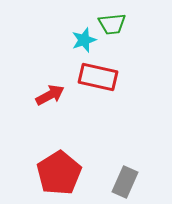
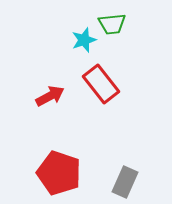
red rectangle: moved 3 px right, 7 px down; rotated 39 degrees clockwise
red arrow: moved 1 px down
red pentagon: rotated 21 degrees counterclockwise
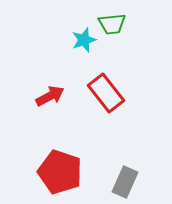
red rectangle: moved 5 px right, 9 px down
red pentagon: moved 1 px right, 1 px up
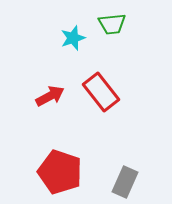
cyan star: moved 11 px left, 2 px up
red rectangle: moved 5 px left, 1 px up
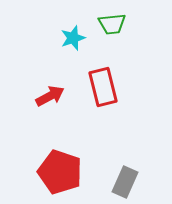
red rectangle: moved 2 px right, 5 px up; rotated 24 degrees clockwise
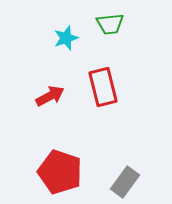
green trapezoid: moved 2 px left
cyan star: moved 7 px left
gray rectangle: rotated 12 degrees clockwise
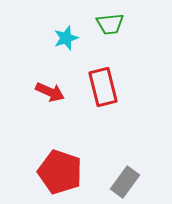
red arrow: moved 4 px up; rotated 52 degrees clockwise
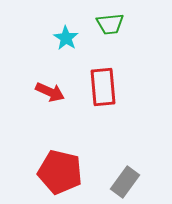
cyan star: rotated 20 degrees counterclockwise
red rectangle: rotated 9 degrees clockwise
red pentagon: rotated 6 degrees counterclockwise
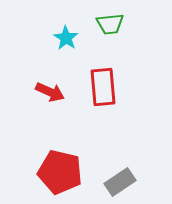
gray rectangle: moved 5 px left; rotated 20 degrees clockwise
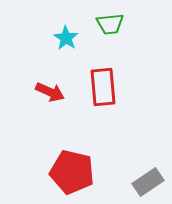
red pentagon: moved 12 px right
gray rectangle: moved 28 px right
